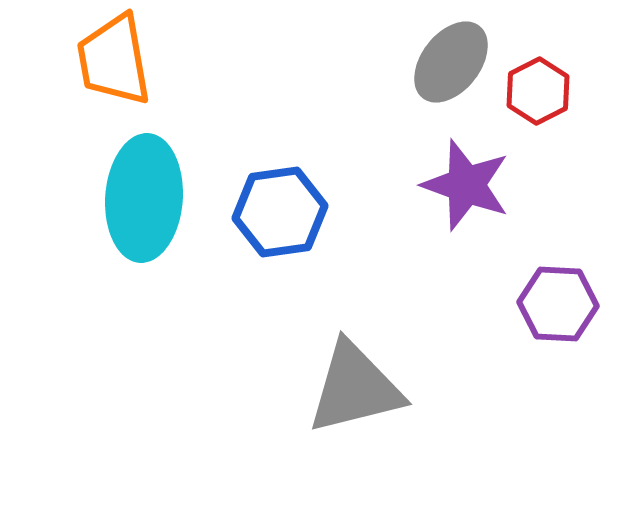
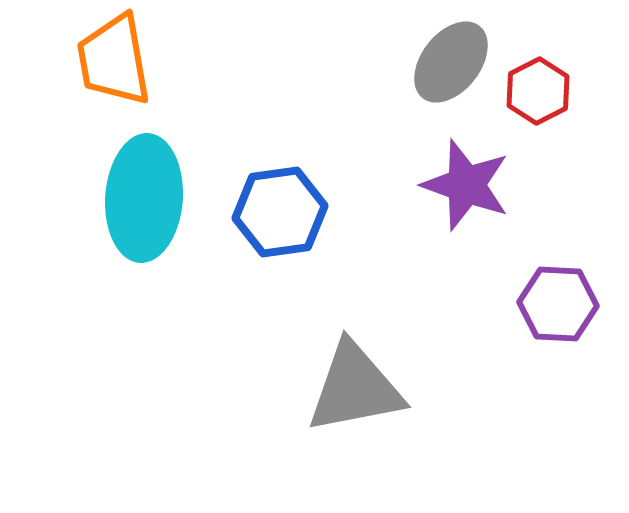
gray triangle: rotated 3 degrees clockwise
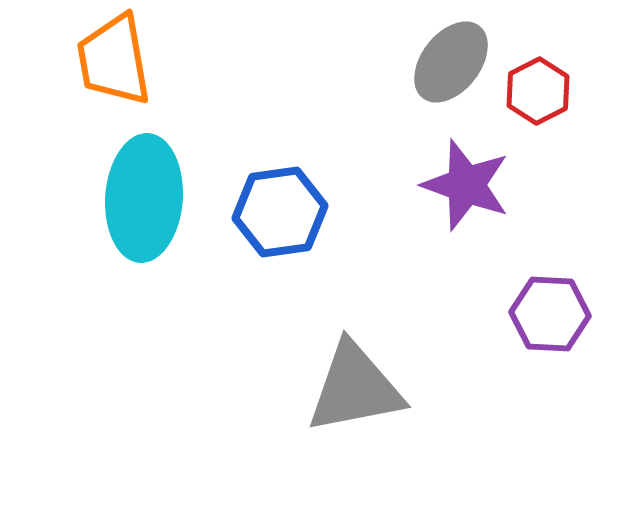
purple hexagon: moved 8 px left, 10 px down
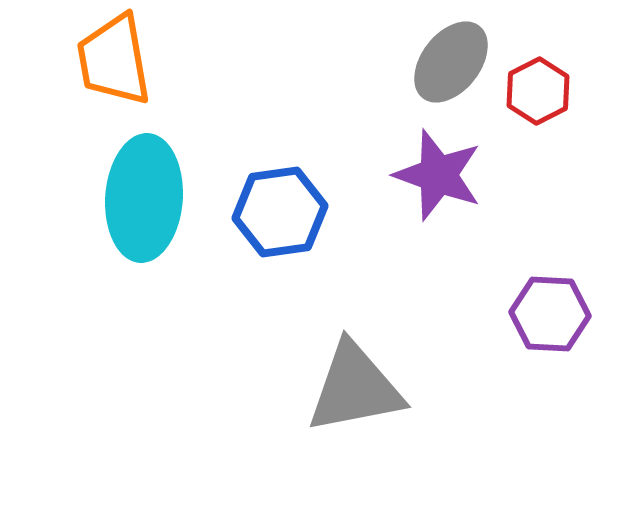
purple star: moved 28 px left, 10 px up
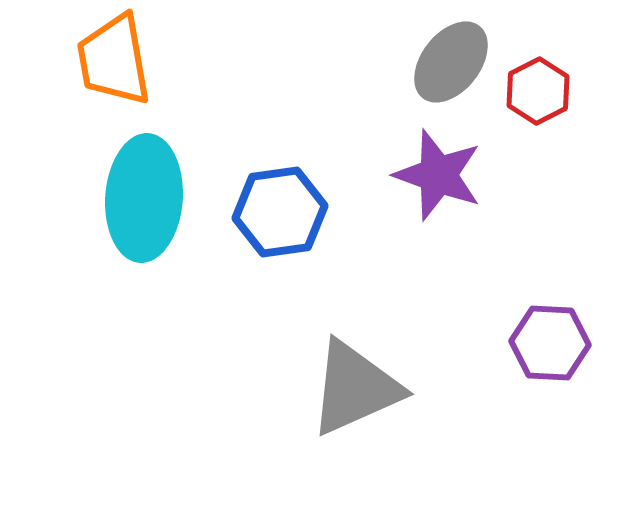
purple hexagon: moved 29 px down
gray triangle: rotated 13 degrees counterclockwise
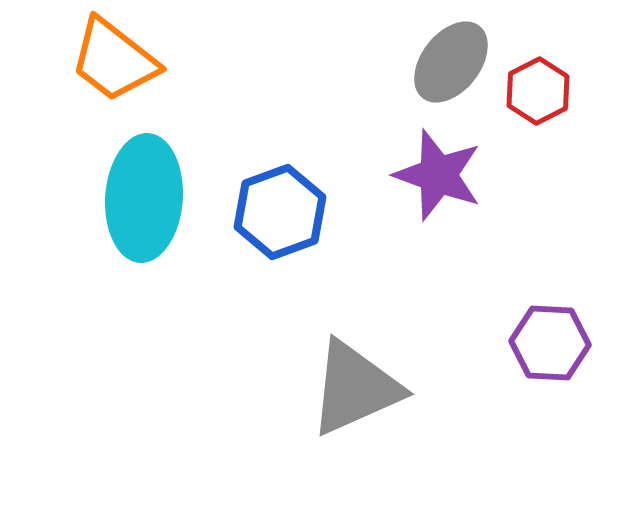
orange trapezoid: rotated 42 degrees counterclockwise
blue hexagon: rotated 12 degrees counterclockwise
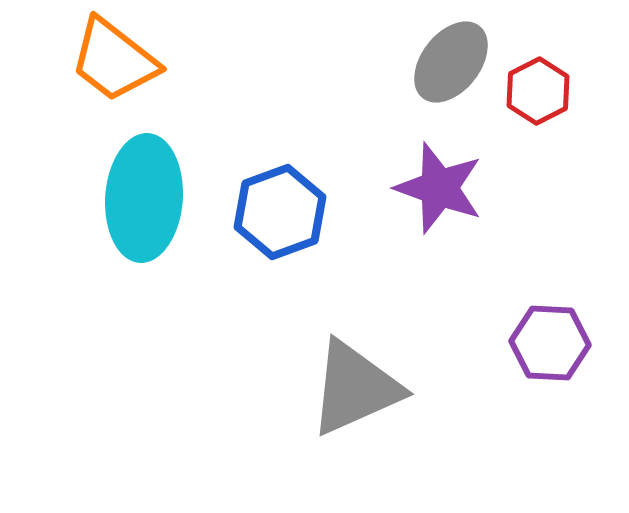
purple star: moved 1 px right, 13 px down
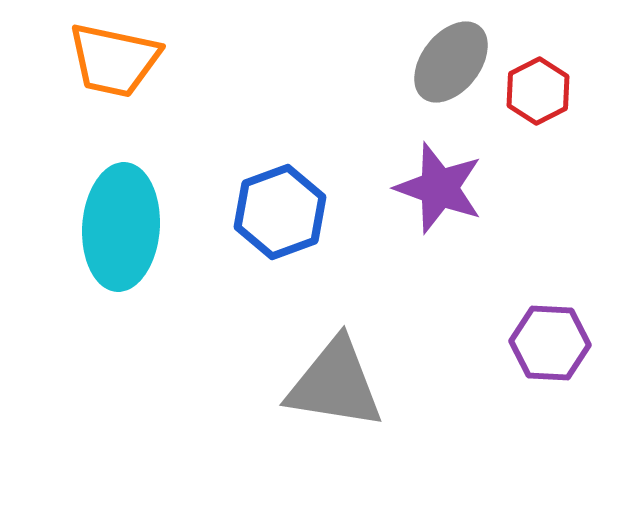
orange trapezoid: rotated 26 degrees counterclockwise
cyan ellipse: moved 23 px left, 29 px down
gray triangle: moved 20 px left, 4 px up; rotated 33 degrees clockwise
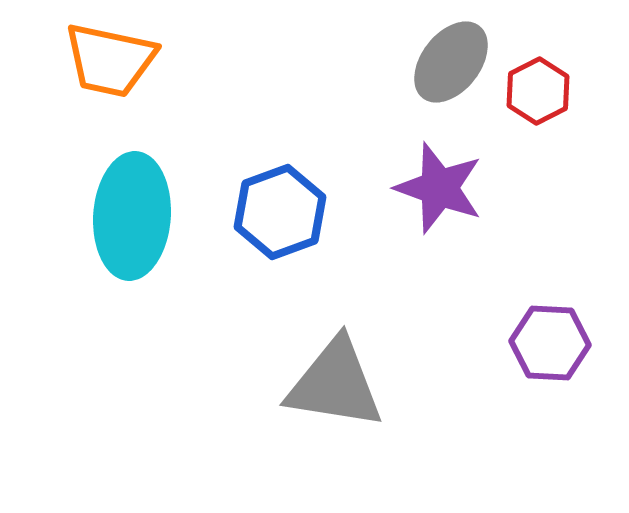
orange trapezoid: moved 4 px left
cyan ellipse: moved 11 px right, 11 px up
